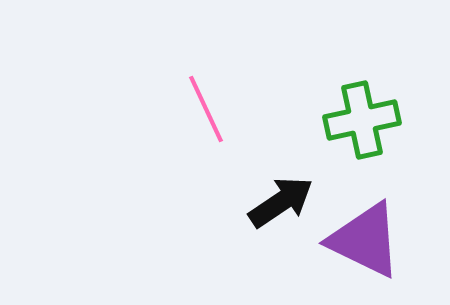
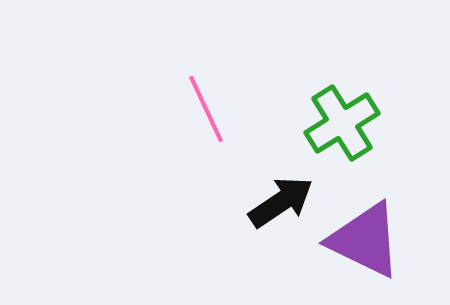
green cross: moved 20 px left, 3 px down; rotated 20 degrees counterclockwise
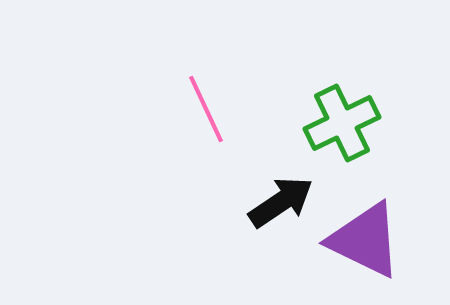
green cross: rotated 6 degrees clockwise
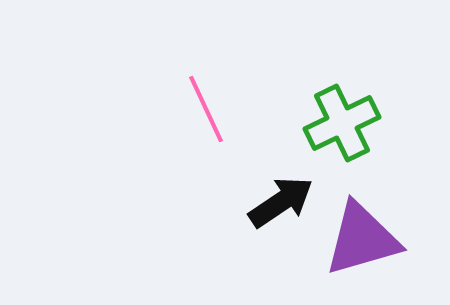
purple triangle: moved 3 px left, 1 px up; rotated 42 degrees counterclockwise
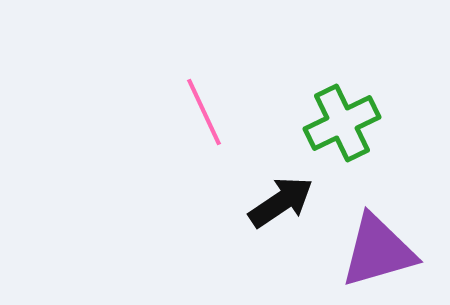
pink line: moved 2 px left, 3 px down
purple triangle: moved 16 px right, 12 px down
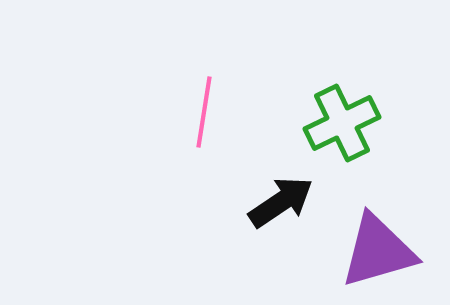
pink line: rotated 34 degrees clockwise
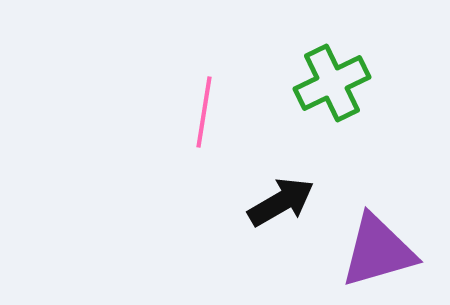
green cross: moved 10 px left, 40 px up
black arrow: rotated 4 degrees clockwise
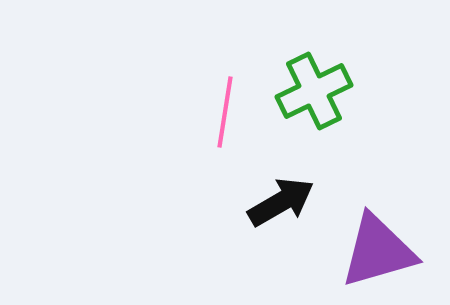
green cross: moved 18 px left, 8 px down
pink line: moved 21 px right
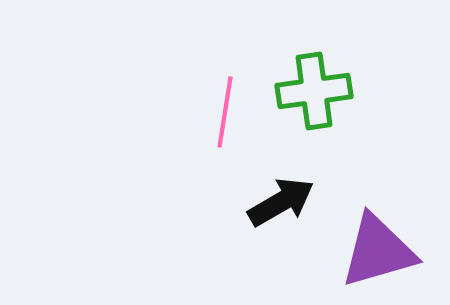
green cross: rotated 18 degrees clockwise
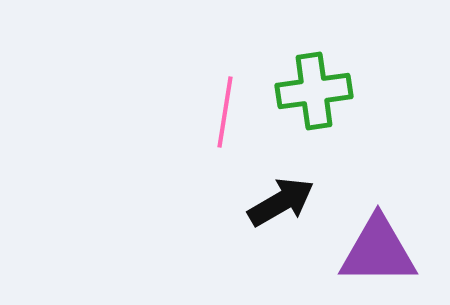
purple triangle: rotated 16 degrees clockwise
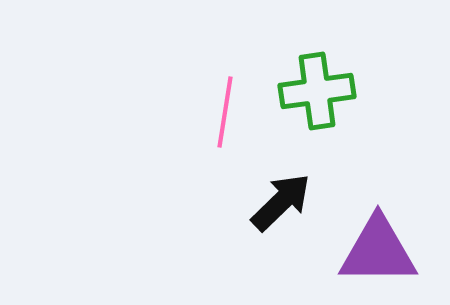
green cross: moved 3 px right
black arrow: rotated 14 degrees counterclockwise
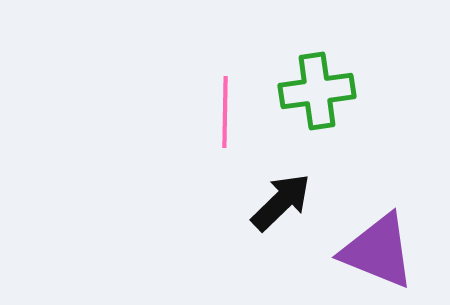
pink line: rotated 8 degrees counterclockwise
purple triangle: rotated 22 degrees clockwise
